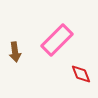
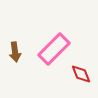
pink rectangle: moved 3 px left, 9 px down
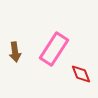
pink rectangle: rotated 12 degrees counterclockwise
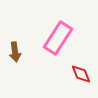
pink rectangle: moved 4 px right, 11 px up
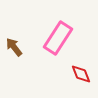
brown arrow: moved 1 px left, 5 px up; rotated 150 degrees clockwise
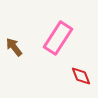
red diamond: moved 2 px down
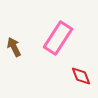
brown arrow: rotated 12 degrees clockwise
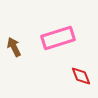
pink rectangle: rotated 40 degrees clockwise
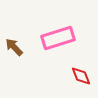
brown arrow: rotated 18 degrees counterclockwise
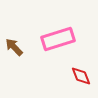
pink rectangle: moved 1 px down
